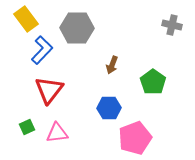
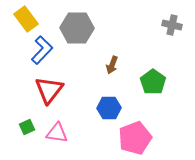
pink triangle: rotated 15 degrees clockwise
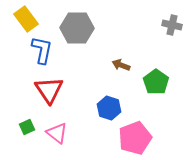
blue L-shape: rotated 32 degrees counterclockwise
brown arrow: moved 9 px right; rotated 90 degrees clockwise
green pentagon: moved 3 px right
red triangle: rotated 12 degrees counterclockwise
blue hexagon: rotated 20 degrees clockwise
pink triangle: rotated 30 degrees clockwise
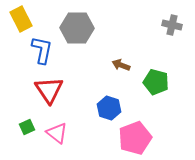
yellow rectangle: moved 5 px left; rotated 10 degrees clockwise
green pentagon: rotated 20 degrees counterclockwise
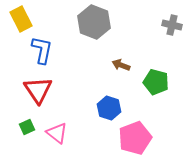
gray hexagon: moved 17 px right, 6 px up; rotated 20 degrees clockwise
red triangle: moved 11 px left
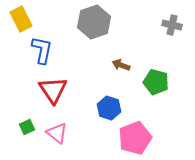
gray hexagon: rotated 20 degrees clockwise
red triangle: moved 15 px right
